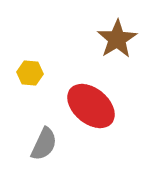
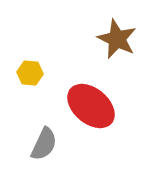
brown star: rotated 15 degrees counterclockwise
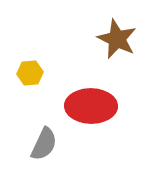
yellow hexagon: rotated 10 degrees counterclockwise
red ellipse: rotated 39 degrees counterclockwise
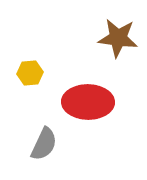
brown star: moved 1 px right, 1 px up; rotated 18 degrees counterclockwise
red ellipse: moved 3 px left, 4 px up
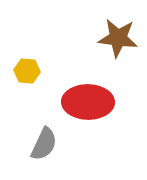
yellow hexagon: moved 3 px left, 2 px up; rotated 10 degrees clockwise
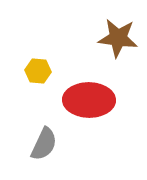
yellow hexagon: moved 11 px right
red ellipse: moved 1 px right, 2 px up
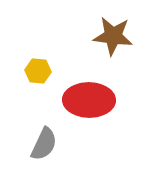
brown star: moved 5 px left, 2 px up
